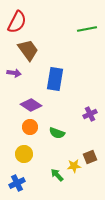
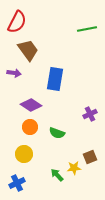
yellow star: moved 2 px down
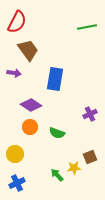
green line: moved 2 px up
yellow circle: moved 9 px left
